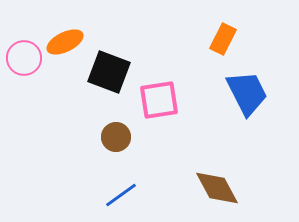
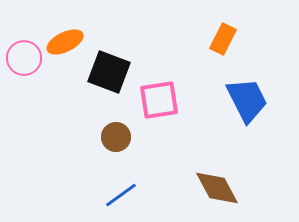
blue trapezoid: moved 7 px down
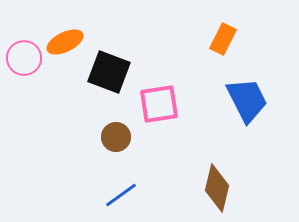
pink square: moved 4 px down
brown diamond: rotated 42 degrees clockwise
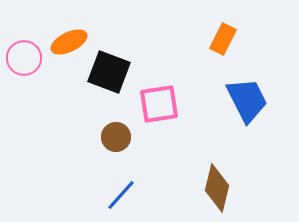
orange ellipse: moved 4 px right
blue line: rotated 12 degrees counterclockwise
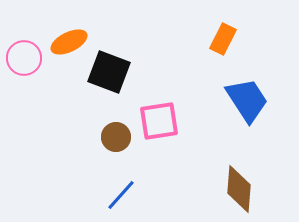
blue trapezoid: rotated 6 degrees counterclockwise
pink square: moved 17 px down
brown diamond: moved 22 px right, 1 px down; rotated 9 degrees counterclockwise
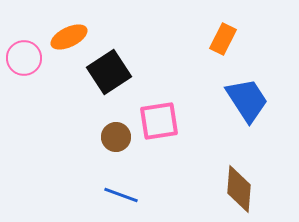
orange ellipse: moved 5 px up
black square: rotated 36 degrees clockwise
blue line: rotated 68 degrees clockwise
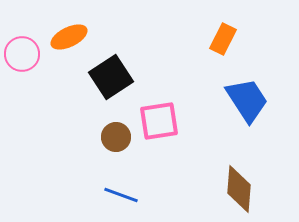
pink circle: moved 2 px left, 4 px up
black square: moved 2 px right, 5 px down
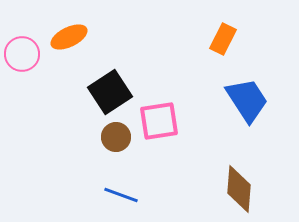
black square: moved 1 px left, 15 px down
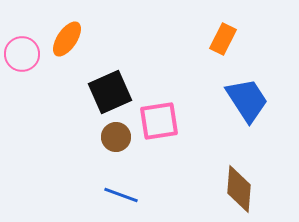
orange ellipse: moved 2 px left, 2 px down; rotated 30 degrees counterclockwise
black square: rotated 9 degrees clockwise
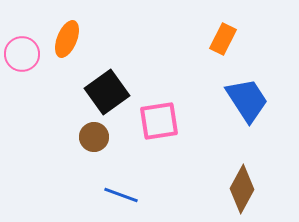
orange ellipse: rotated 12 degrees counterclockwise
black square: moved 3 px left; rotated 12 degrees counterclockwise
brown circle: moved 22 px left
brown diamond: moved 3 px right; rotated 24 degrees clockwise
